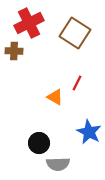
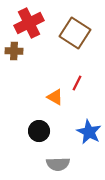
black circle: moved 12 px up
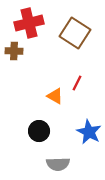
red cross: rotated 12 degrees clockwise
orange triangle: moved 1 px up
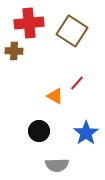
red cross: rotated 8 degrees clockwise
brown square: moved 3 px left, 2 px up
red line: rotated 14 degrees clockwise
blue star: moved 3 px left, 1 px down; rotated 10 degrees clockwise
gray semicircle: moved 1 px left, 1 px down
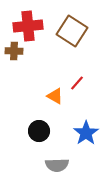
red cross: moved 1 px left, 3 px down
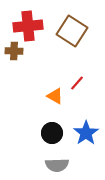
black circle: moved 13 px right, 2 px down
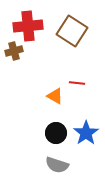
brown cross: rotated 18 degrees counterclockwise
red line: rotated 56 degrees clockwise
black circle: moved 4 px right
gray semicircle: rotated 20 degrees clockwise
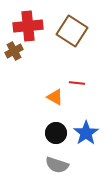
brown cross: rotated 12 degrees counterclockwise
orange triangle: moved 1 px down
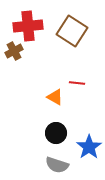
blue star: moved 3 px right, 14 px down
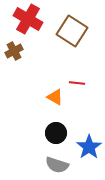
red cross: moved 7 px up; rotated 36 degrees clockwise
